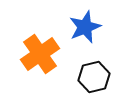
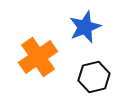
orange cross: moved 2 px left, 3 px down
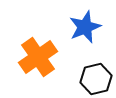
black hexagon: moved 2 px right, 2 px down
